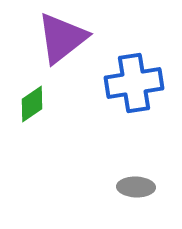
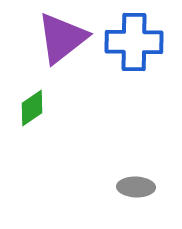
blue cross: moved 41 px up; rotated 10 degrees clockwise
green diamond: moved 4 px down
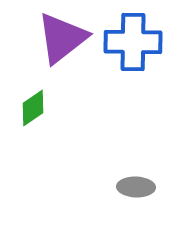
blue cross: moved 1 px left
green diamond: moved 1 px right
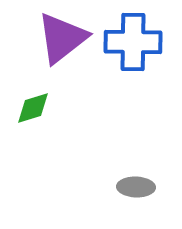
green diamond: rotated 18 degrees clockwise
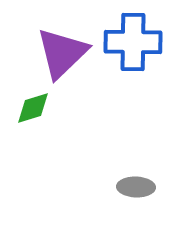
purple triangle: moved 15 px down; rotated 6 degrees counterclockwise
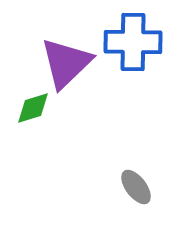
purple triangle: moved 4 px right, 10 px down
gray ellipse: rotated 51 degrees clockwise
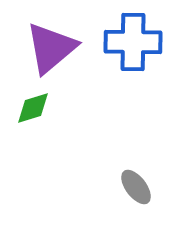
purple triangle: moved 15 px left, 15 px up; rotated 4 degrees clockwise
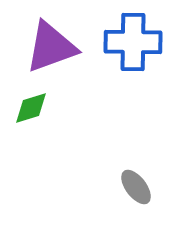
purple triangle: moved 1 px up; rotated 20 degrees clockwise
green diamond: moved 2 px left
